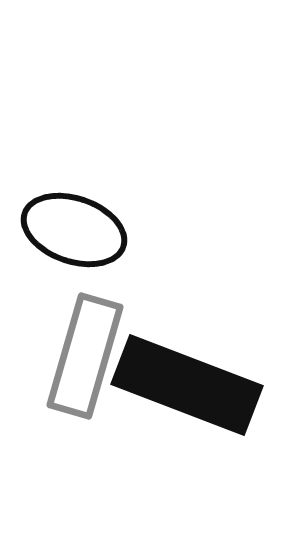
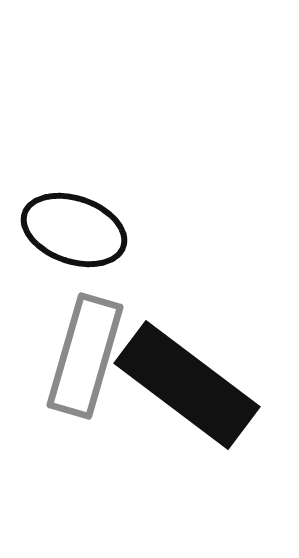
black rectangle: rotated 16 degrees clockwise
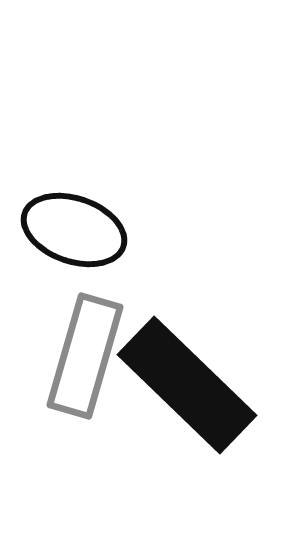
black rectangle: rotated 7 degrees clockwise
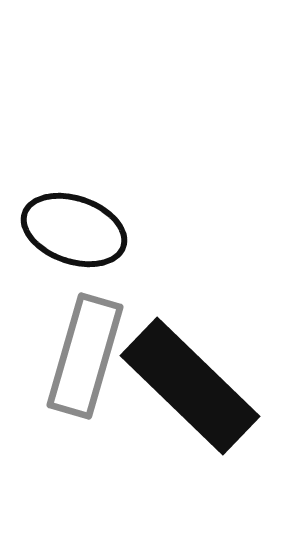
black rectangle: moved 3 px right, 1 px down
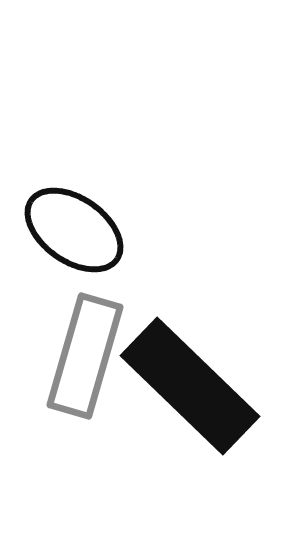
black ellipse: rotated 16 degrees clockwise
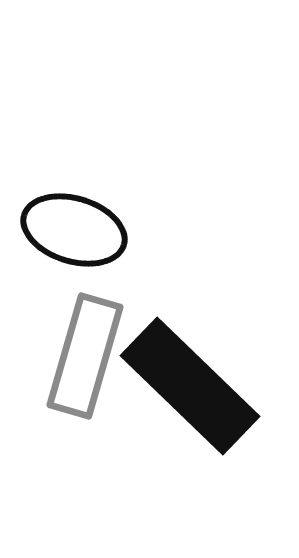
black ellipse: rotated 18 degrees counterclockwise
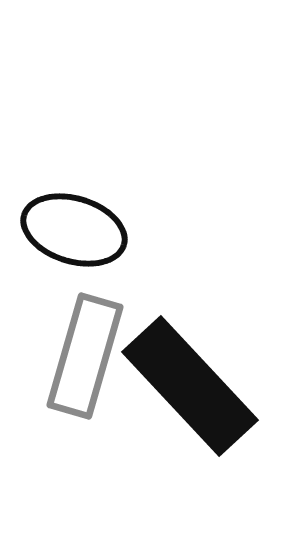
black rectangle: rotated 3 degrees clockwise
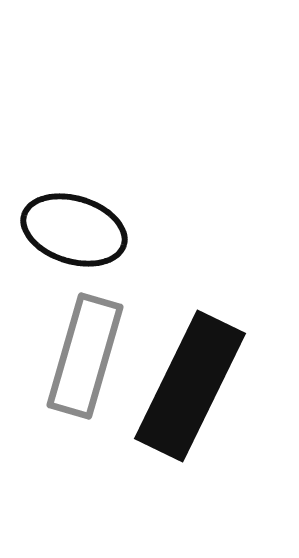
black rectangle: rotated 69 degrees clockwise
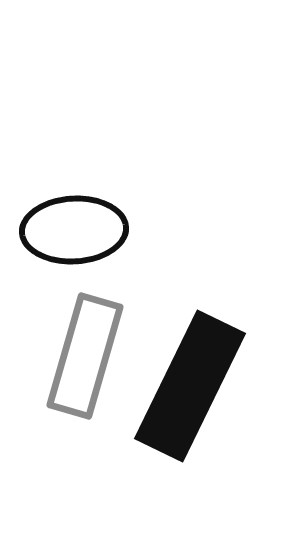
black ellipse: rotated 20 degrees counterclockwise
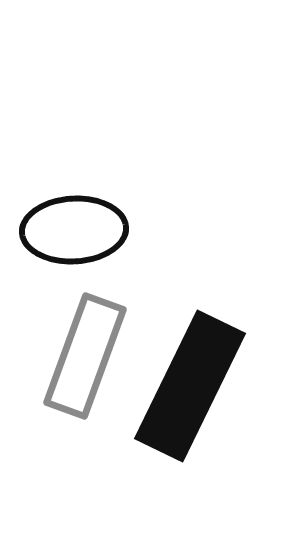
gray rectangle: rotated 4 degrees clockwise
